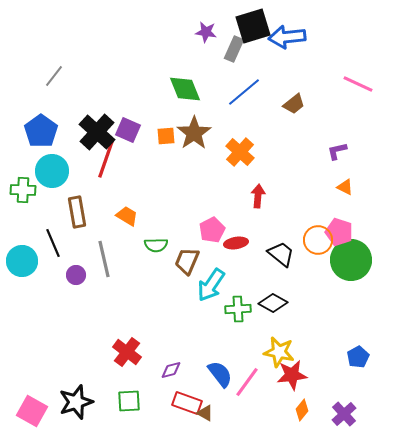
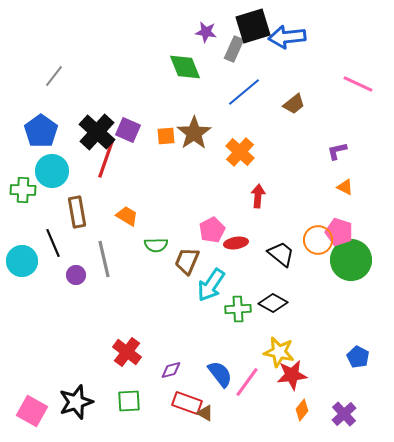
green diamond at (185, 89): moved 22 px up
blue pentagon at (358, 357): rotated 15 degrees counterclockwise
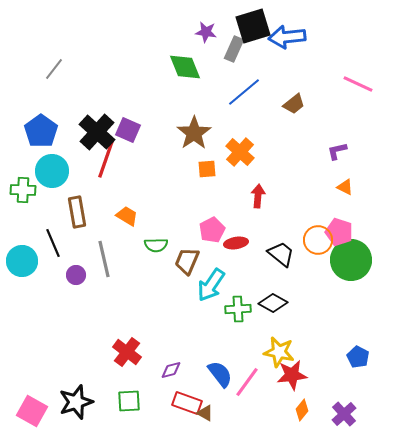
gray line at (54, 76): moved 7 px up
orange square at (166, 136): moved 41 px right, 33 px down
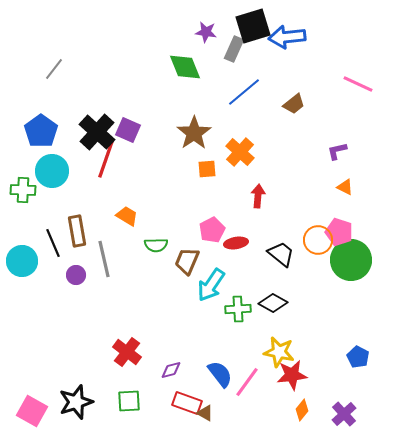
brown rectangle at (77, 212): moved 19 px down
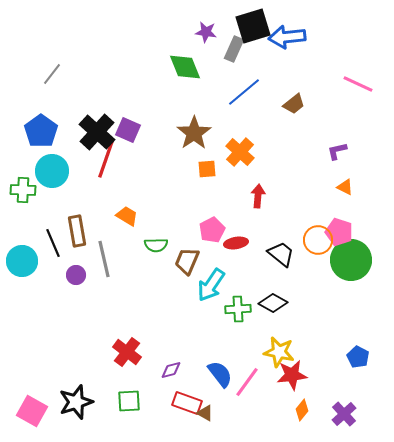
gray line at (54, 69): moved 2 px left, 5 px down
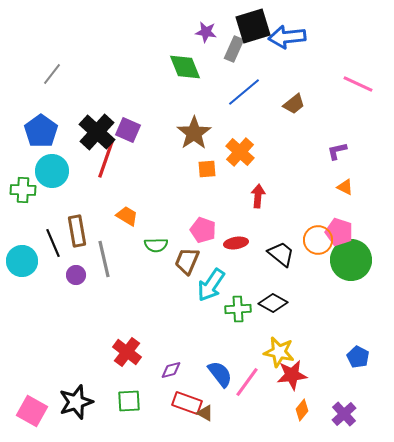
pink pentagon at (212, 230): moved 9 px left; rotated 25 degrees counterclockwise
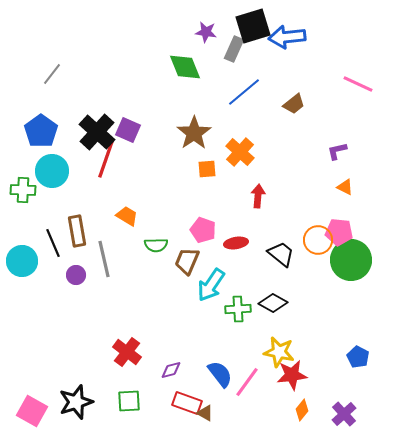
pink pentagon at (339, 232): rotated 12 degrees counterclockwise
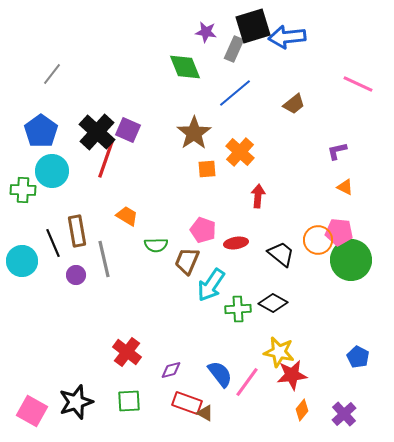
blue line at (244, 92): moved 9 px left, 1 px down
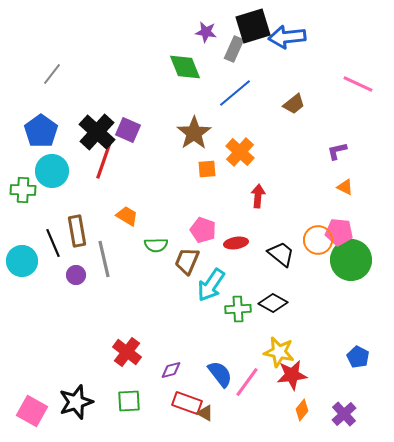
red line at (106, 159): moved 2 px left, 1 px down
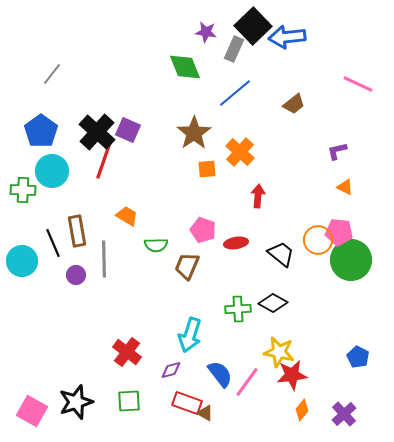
black square at (253, 26): rotated 27 degrees counterclockwise
gray line at (104, 259): rotated 12 degrees clockwise
brown trapezoid at (187, 261): moved 5 px down
cyan arrow at (211, 285): moved 21 px left, 50 px down; rotated 16 degrees counterclockwise
